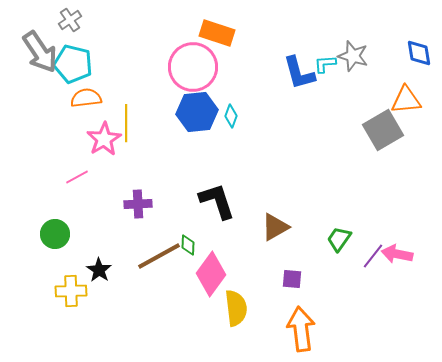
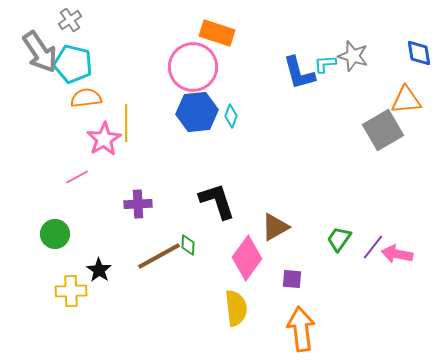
purple line: moved 9 px up
pink diamond: moved 36 px right, 16 px up
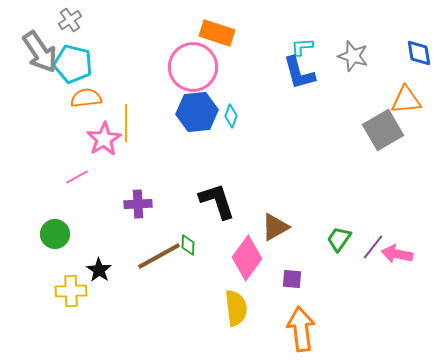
cyan L-shape: moved 23 px left, 17 px up
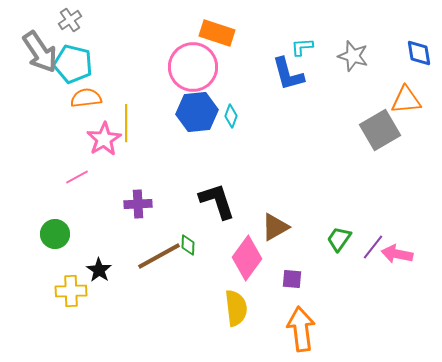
blue L-shape: moved 11 px left, 1 px down
gray square: moved 3 px left
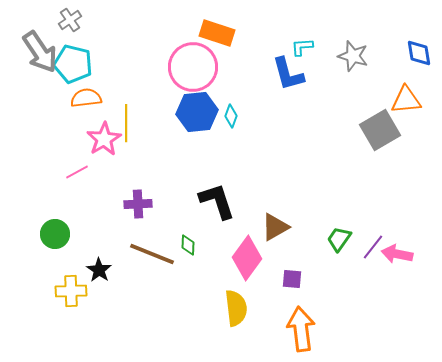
pink line: moved 5 px up
brown line: moved 7 px left, 2 px up; rotated 51 degrees clockwise
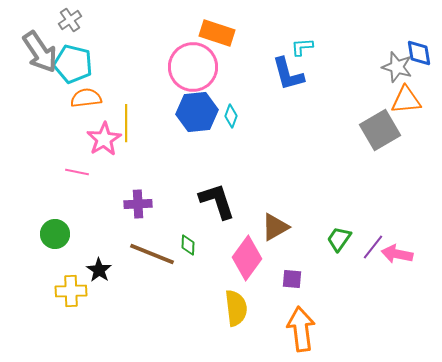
gray star: moved 44 px right, 11 px down
pink line: rotated 40 degrees clockwise
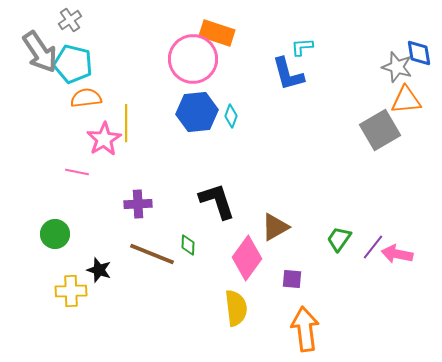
pink circle: moved 8 px up
black star: rotated 15 degrees counterclockwise
orange arrow: moved 4 px right
